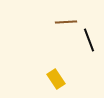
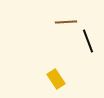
black line: moved 1 px left, 1 px down
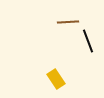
brown line: moved 2 px right
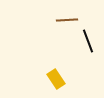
brown line: moved 1 px left, 2 px up
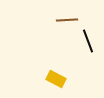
yellow rectangle: rotated 30 degrees counterclockwise
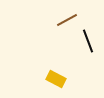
brown line: rotated 25 degrees counterclockwise
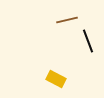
brown line: rotated 15 degrees clockwise
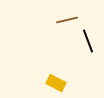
yellow rectangle: moved 4 px down
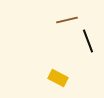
yellow rectangle: moved 2 px right, 5 px up
